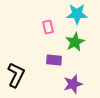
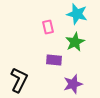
cyan star: rotated 15 degrees clockwise
black L-shape: moved 3 px right, 5 px down
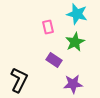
purple rectangle: rotated 28 degrees clockwise
purple star: rotated 12 degrees clockwise
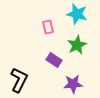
green star: moved 2 px right, 3 px down
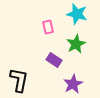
green star: moved 1 px left, 1 px up
black L-shape: rotated 15 degrees counterclockwise
purple star: rotated 24 degrees counterclockwise
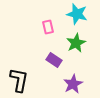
green star: moved 1 px up
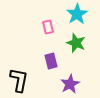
cyan star: rotated 25 degrees clockwise
green star: rotated 24 degrees counterclockwise
purple rectangle: moved 3 px left, 1 px down; rotated 42 degrees clockwise
purple star: moved 3 px left
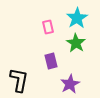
cyan star: moved 4 px down
green star: rotated 12 degrees clockwise
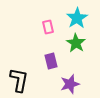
purple star: rotated 12 degrees clockwise
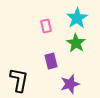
pink rectangle: moved 2 px left, 1 px up
